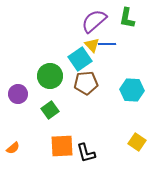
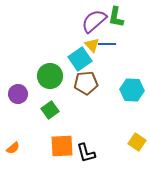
green L-shape: moved 11 px left, 1 px up
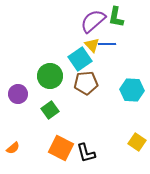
purple semicircle: moved 1 px left
orange square: moved 1 px left, 2 px down; rotated 30 degrees clockwise
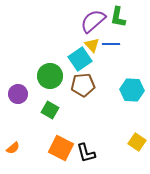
green L-shape: moved 2 px right
blue line: moved 4 px right
brown pentagon: moved 3 px left, 2 px down
green square: rotated 24 degrees counterclockwise
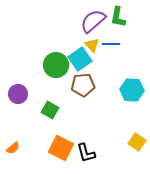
green circle: moved 6 px right, 11 px up
